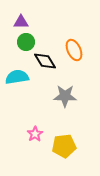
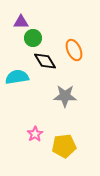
green circle: moved 7 px right, 4 px up
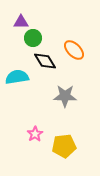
orange ellipse: rotated 20 degrees counterclockwise
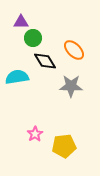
gray star: moved 6 px right, 10 px up
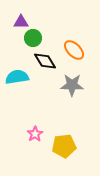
gray star: moved 1 px right, 1 px up
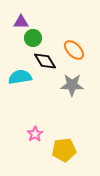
cyan semicircle: moved 3 px right
yellow pentagon: moved 4 px down
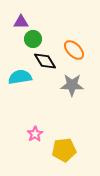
green circle: moved 1 px down
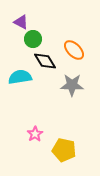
purple triangle: rotated 28 degrees clockwise
yellow pentagon: rotated 20 degrees clockwise
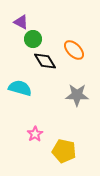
cyan semicircle: moved 11 px down; rotated 25 degrees clockwise
gray star: moved 5 px right, 10 px down
yellow pentagon: moved 1 px down
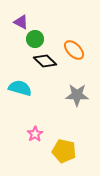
green circle: moved 2 px right
black diamond: rotated 15 degrees counterclockwise
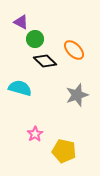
gray star: rotated 20 degrees counterclockwise
